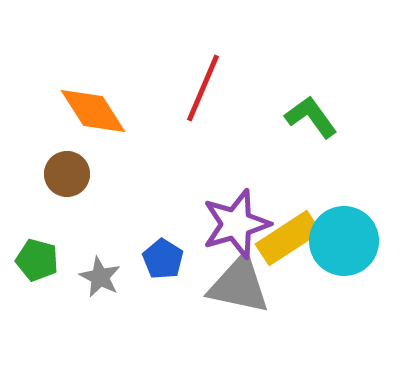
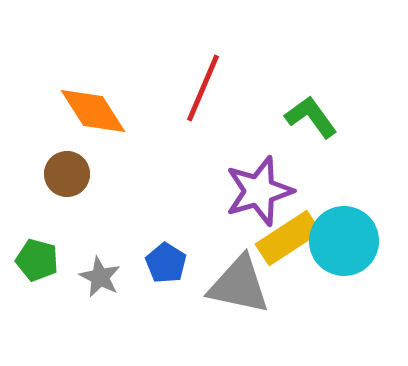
purple star: moved 23 px right, 33 px up
blue pentagon: moved 3 px right, 4 px down
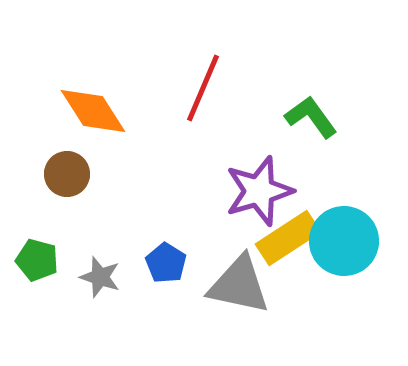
gray star: rotated 9 degrees counterclockwise
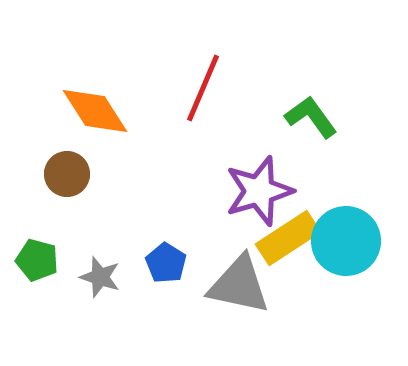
orange diamond: moved 2 px right
cyan circle: moved 2 px right
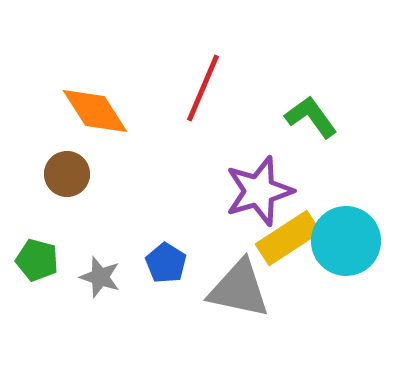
gray triangle: moved 4 px down
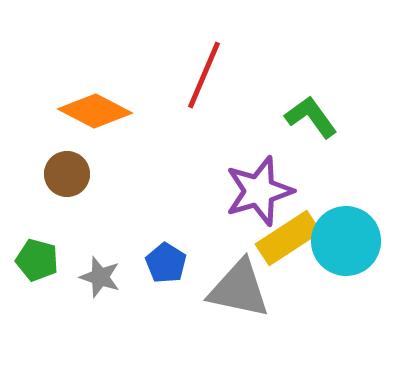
red line: moved 1 px right, 13 px up
orange diamond: rotated 30 degrees counterclockwise
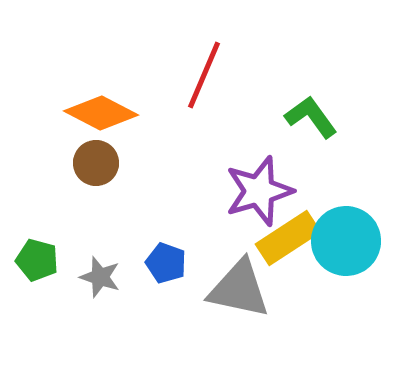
orange diamond: moved 6 px right, 2 px down
brown circle: moved 29 px right, 11 px up
blue pentagon: rotated 12 degrees counterclockwise
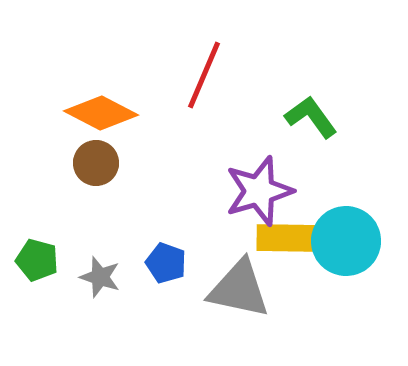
yellow rectangle: rotated 34 degrees clockwise
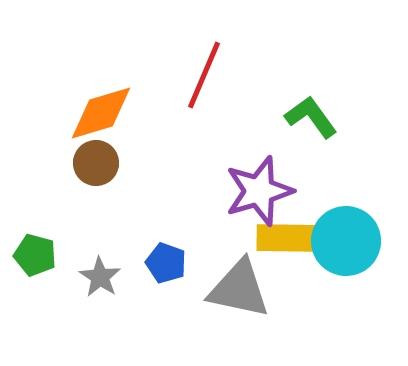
orange diamond: rotated 44 degrees counterclockwise
green pentagon: moved 2 px left, 5 px up
gray star: rotated 15 degrees clockwise
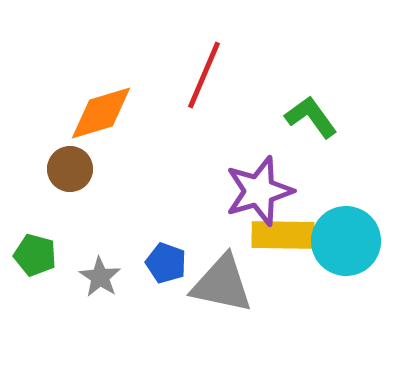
brown circle: moved 26 px left, 6 px down
yellow rectangle: moved 5 px left, 3 px up
gray triangle: moved 17 px left, 5 px up
